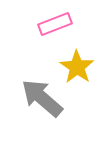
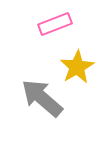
yellow star: rotated 8 degrees clockwise
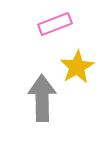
gray arrow: rotated 48 degrees clockwise
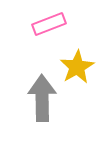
pink rectangle: moved 6 px left
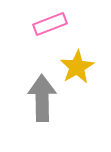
pink rectangle: moved 1 px right
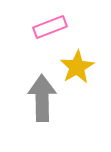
pink rectangle: moved 3 px down
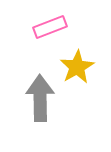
gray arrow: moved 2 px left
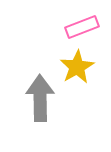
pink rectangle: moved 32 px right
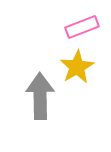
gray arrow: moved 2 px up
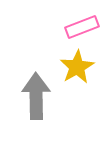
gray arrow: moved 4 px left
